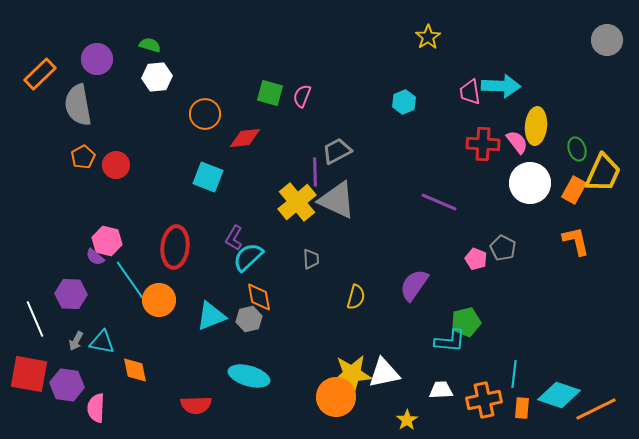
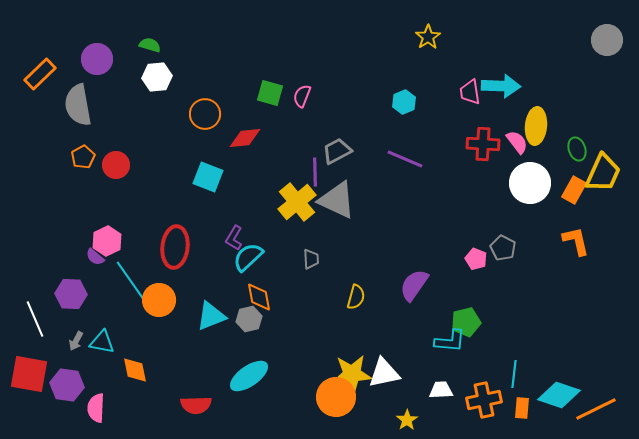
purple line at (439, 202): moved 34 px left, 43 px up
pink hexagon at (107, 241): rotated 20 degrees clockwise
cyan ellipse at (249, 376): rotated 51 degrees counterclockwise
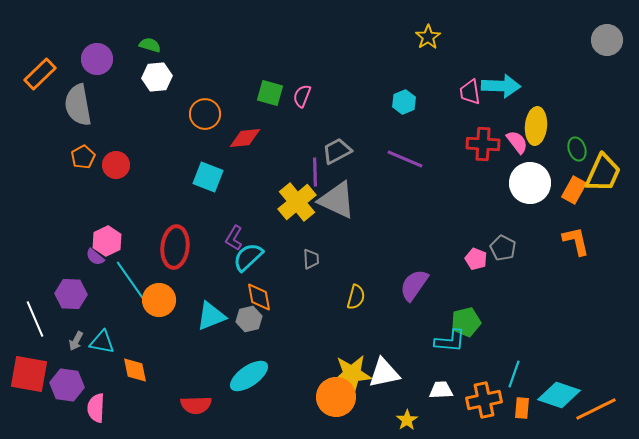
cyan line at (514, 374): rotated 12 degrees clockwise
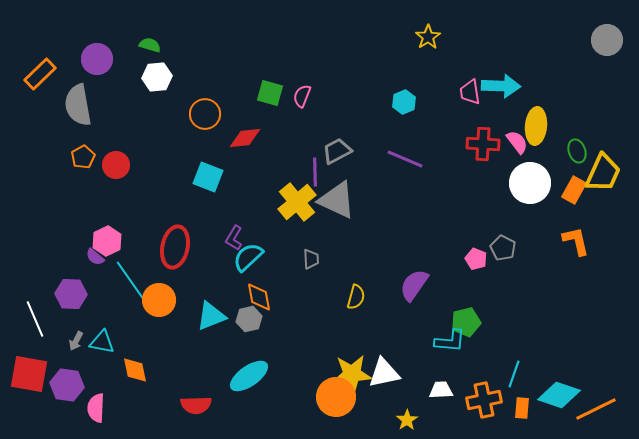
green ellipse at (577, 149): moved 2 px down
red ellipse at (175, 247): rotated 6 degrees clockwise
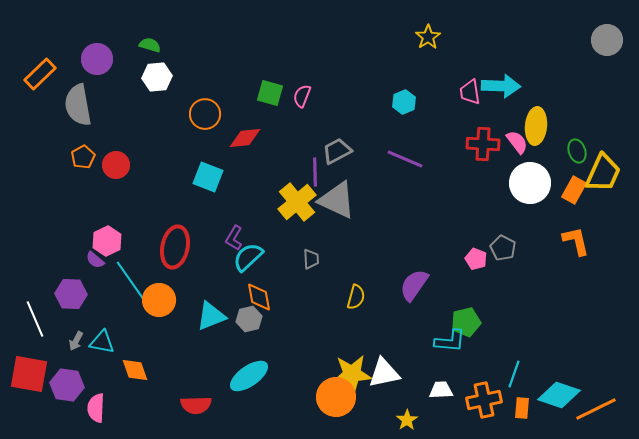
purple semicircle at (95, 257): moved 3 px down
orange diamond at (135, 370): rotated 8 degrees counterclockwise
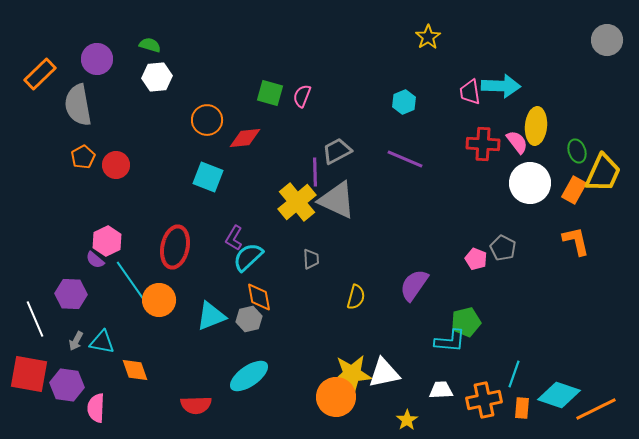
orange circle at (205, 114): moved 2 px right, 6 px down
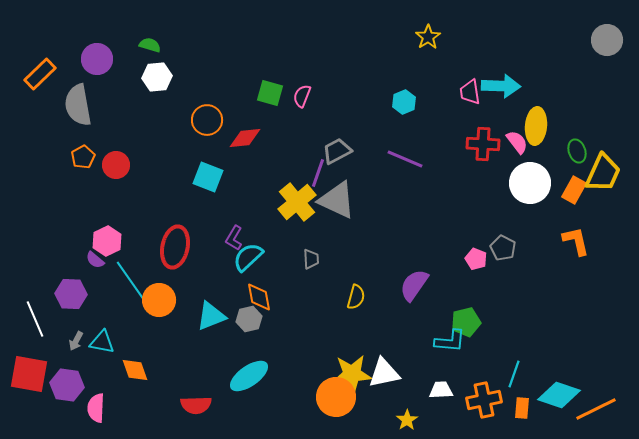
purple line at (315, 172): moved 3 px right, 1 px down; rotated 20 degrees clockwise
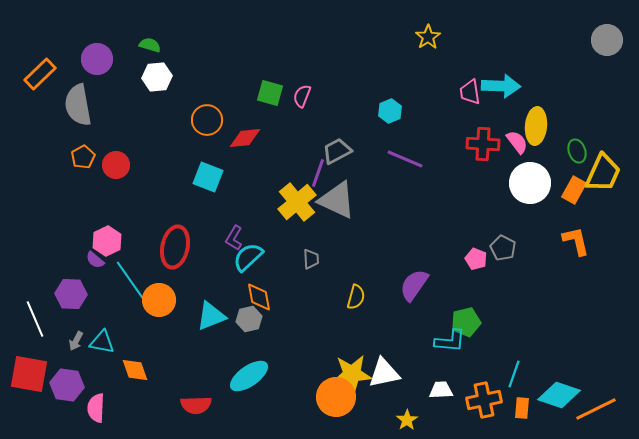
cyan hexagon at (404, 102): moved 14 px left, 9 px down
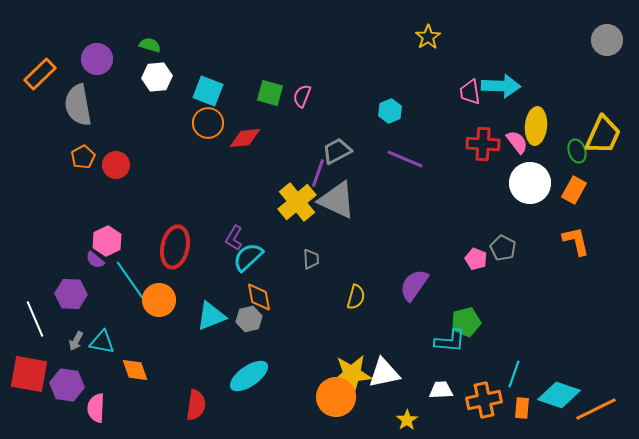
orange circle at (207, 120): moved 1 px right, 3 px down
yellow trapezoid at (603, 173): moved 38 px up
cyan square at (208, 177): moved 86 px up
red semicircle at (196, 405): rotated 80 degrees counterclockwise
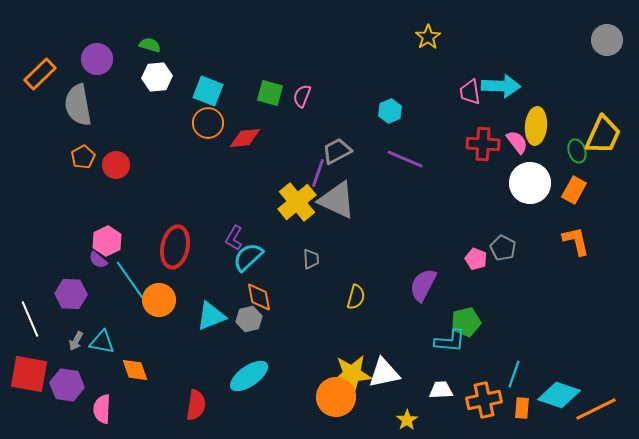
purple semicircle at (95, 260): moved 3 px right
purple semicircle at (414, 285): moved 9 px right; rotated 8 degrees counterclockwise
white line at (35, 319): moved 5 px left
pink semicircle at (96, 408): moved 6 px right, 1 px down
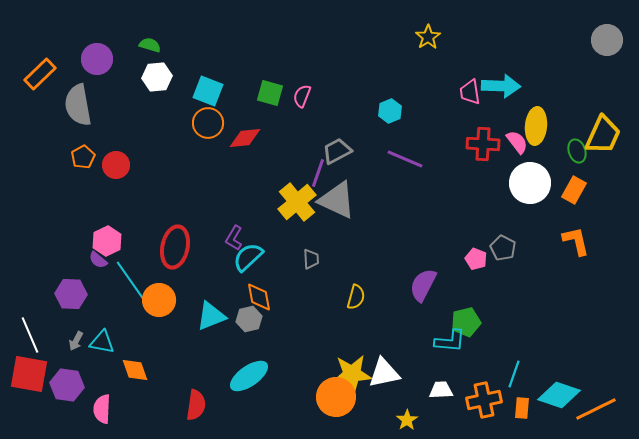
white line at (30, 319): moved 16 px down
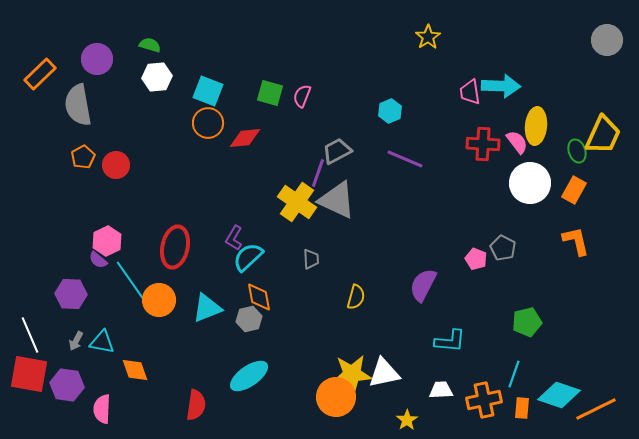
yellow cross at (297, 202): rotated 15 degrees counterclockwise
cyan triangle at (211, 316): moved 4 px left, 8 px up
green pentagon at (466, 322): moved 61 px right
